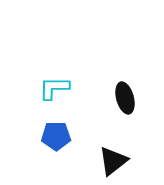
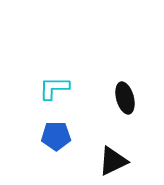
black triangle: rotated 12 degrees clockwise
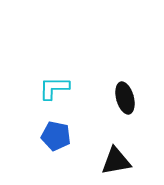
blue pentagon: rotated 12 degrees clockwise
black triangle: moved 3 px right; rotated 16 degrees clockwise
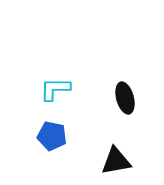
cyan L-shape: moved 1 px right, 1 px down
blue pentagon: moved 4 px left
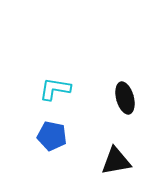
cyan L-shape: rotated 8 degrees clockwise
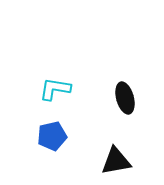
blue pentagon: rotated 24 degrees counterclockwise
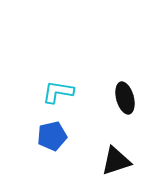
cyan L-shape: moved 3 px right, 3 px down
black triangle: rotated 8 degrees counterclockwise
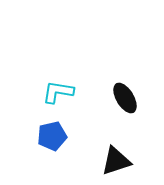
black ellipse: rotated 16 degrees counterclockwise
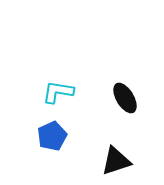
blue pentagon: rotated 12 degrees counterclockwise
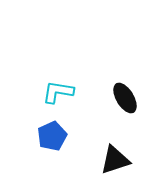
black triangle: moved 1 px left, 1 px up
